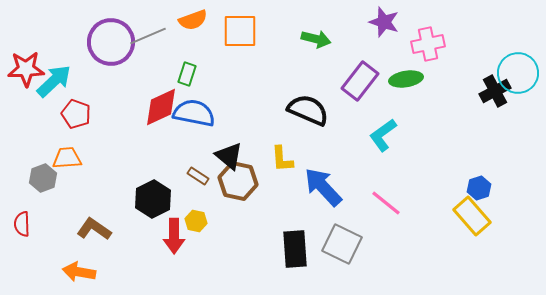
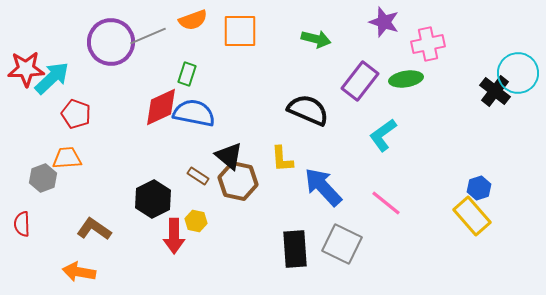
cyan arrow: moved 2 px left, 3 px up
black cross: rotated 24 degrees counterclockwise
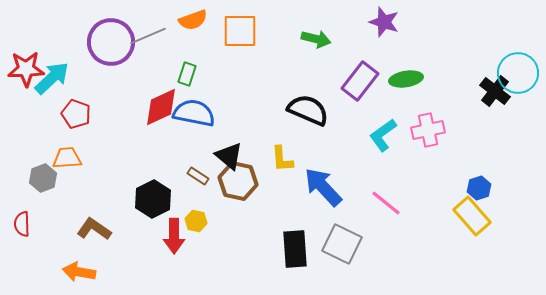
pink cross: moved 86 px down
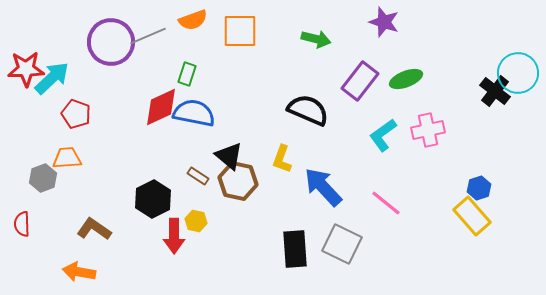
green ellipse: rotated 12 degrees counterclockwise
yellow L-shape: rotated 24 degrees clockwise
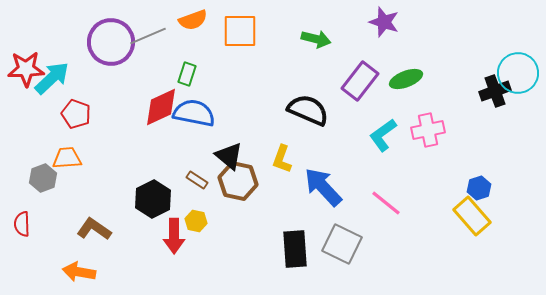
black cross: rotated 32 degrees clockwise
brown rectangle: moved 1 px left, 4 px down
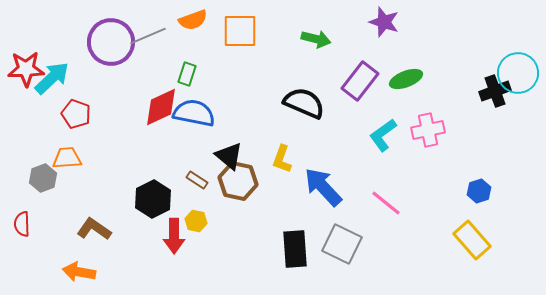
black semicircle: moved 4 px left, 7 px up
blue hexagon: moved 3 px down
yellow rectangle: moved 24 px down
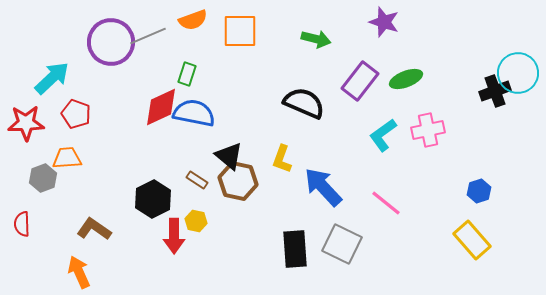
red star: moved 54 px down
orange arrow: rotated 56 degrees clockwise
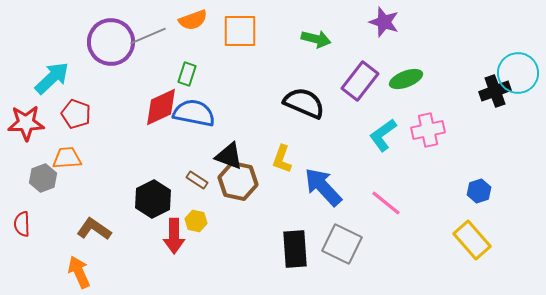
black triangle: rotated 20 degrees counterclockwise
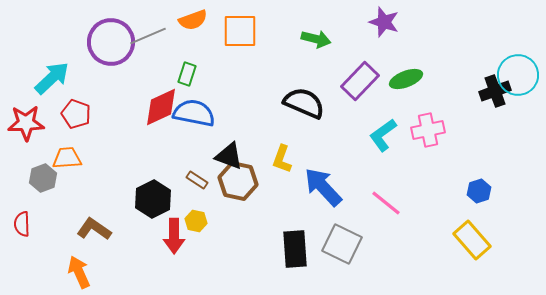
cyan circle: moved 2 px down
purple rectangle: rotated 6 degrees clockwise
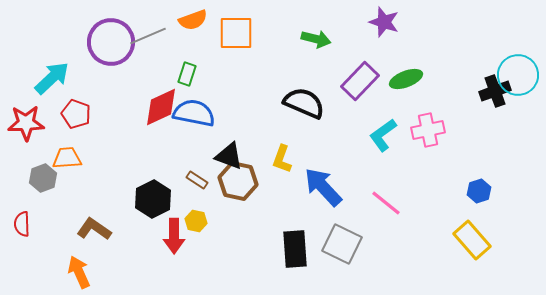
orange square: moved 4 px left, 2 px down
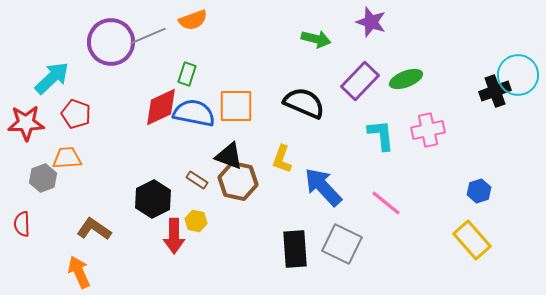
purple star: moved 13 px left
orange square: moved 73 px down
cyan L-shape: moved 2 px left; rotated 120 degrees clockwise
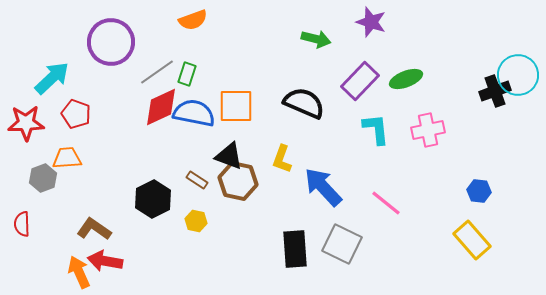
gray line: moved 9 px right, 36 px down; rotated 12 degrees counterclockwise
cyan L-shape: moved 5 px left, 6 px up
blue hexagon: rotated 25 degrees clockwise
red arrow: moved 69 px left, 25 px down; rotated 100 degrees clockwise
